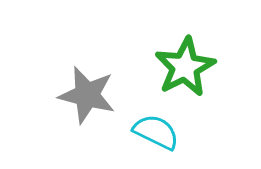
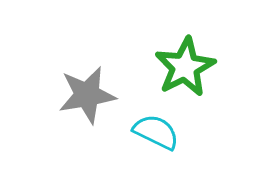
gray star: rotated 24 degrees counterclockwise
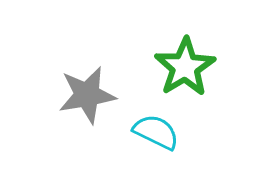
green star: rotated 4 degrees counterclockwise
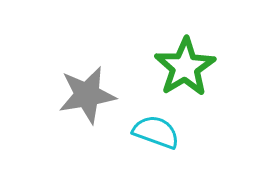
cyan semicircle: rotated 6 degrees counterclockwise
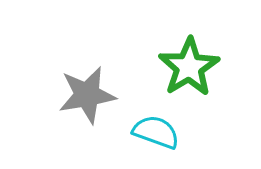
green star: moved 4 px right
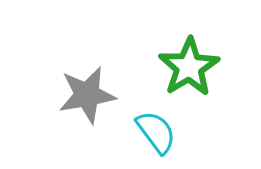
cyan semicircle: rotated 33 degrees clockwise
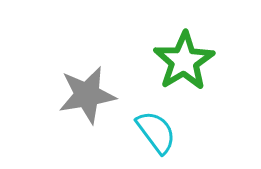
green star: moved 5 px left, 6 px up
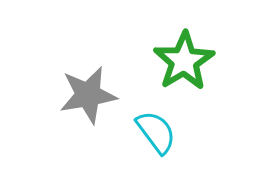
gray star: moved 1 px right
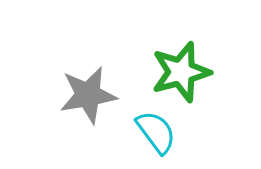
green star: moved 3 px left, 11 px down; rotated 16 degrees clockwise
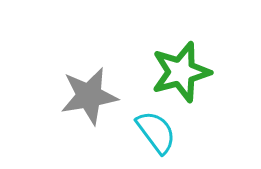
gray star: moved 1 px right, 1 px down
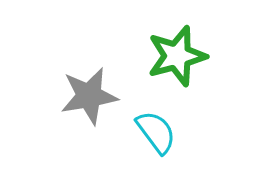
green star: moved 4 px left, 16 px up
